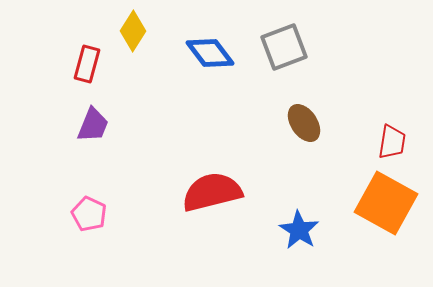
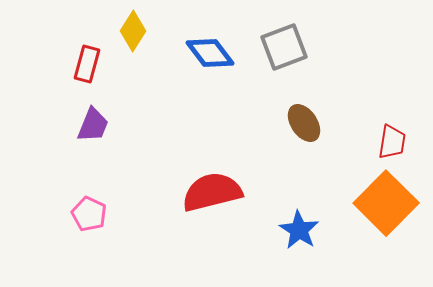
orange square: rotated 16 degrees clockwise
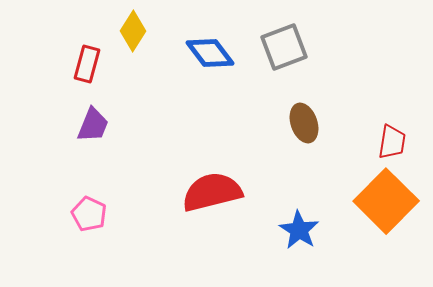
brown ellipse: rotated 15 degrees clockwise
orange square: moved 2 px up
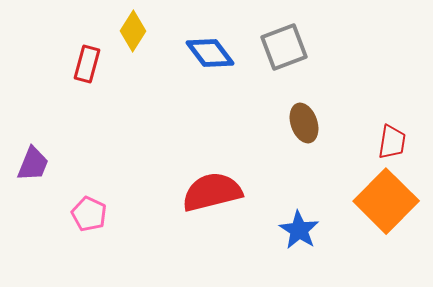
purple trapezoid: moved 60 px left, 39 px down
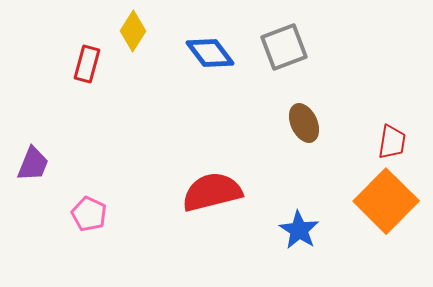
brown ellipse: rotated 6 degrees counterclockwise
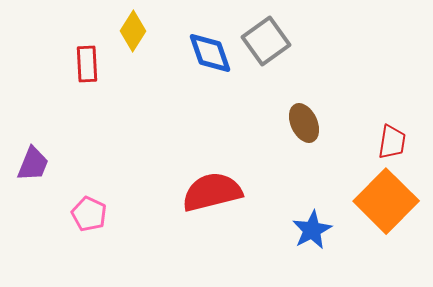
gray square: moved 18 px left, 6 px up; rotated 15 degrees counterclockwise
blue diamond: rotated 18 degrees clockwise
red rectangle: rotated 18 degrees counterclockwise
blue star: moved 13 px right; rotated 12 degrees clockwise
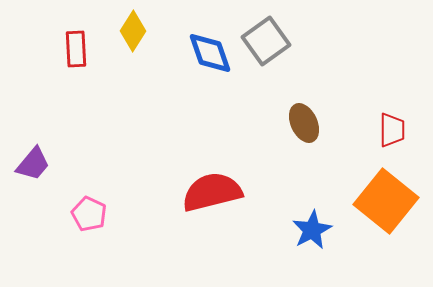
red rectangle: moved 11 px left, 15 px up
red trapezoid: moved 12 px up; rotated 9 degrees counterclockwise
purple trapezoid: rotated 18 degrees clockwise
orange square: rotated 6 degrees counterclockwise
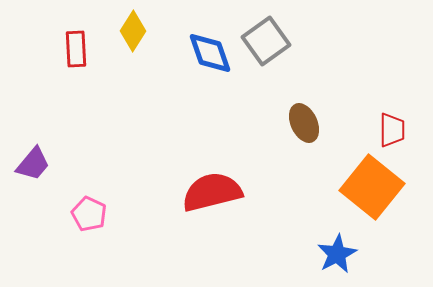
orange square: moved 14 px left, 14 px up
blue star: moved 25 px right, 24 px down
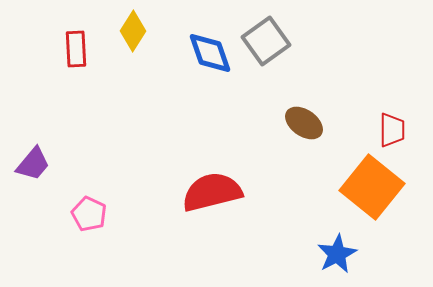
brown ellipse: rotated 30 degrees counterclockwise
